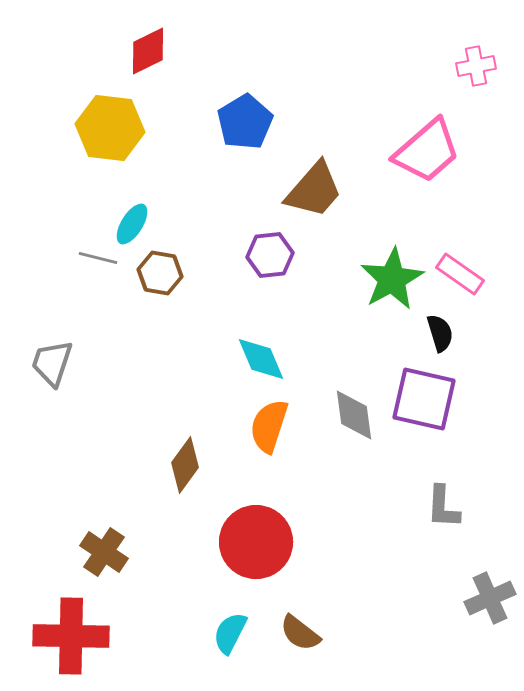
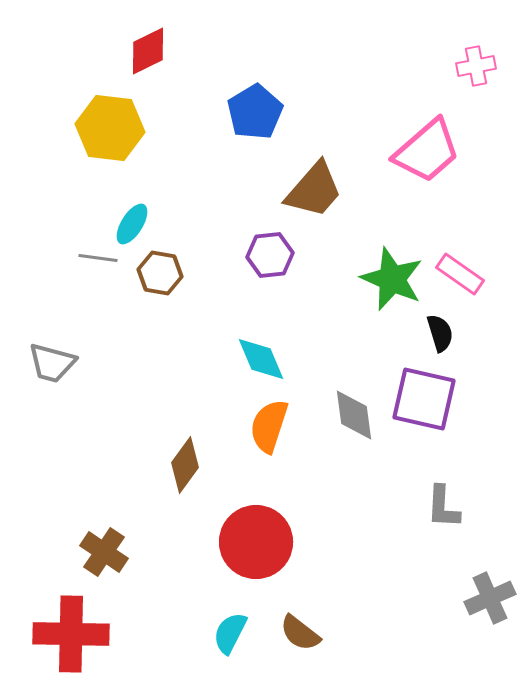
blue pentagon: moved 10 px right, 10 px up
gray line: rotated 6 degrees counterclockwise
green star: rotated 20 degrees counterclockwise
gray trapezoid: rotated 93 degrees counterclockwise
red cross: moved 2 px up
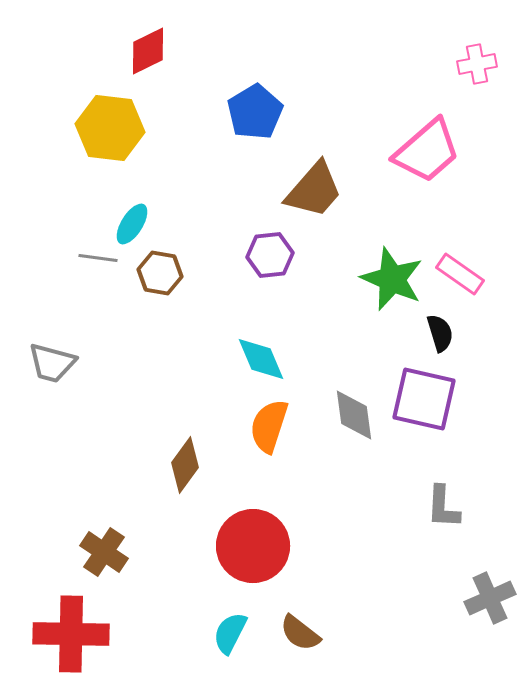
pink cross: moved 1 px right, 2 px up
red circle: moved 3 px left, 4 px down
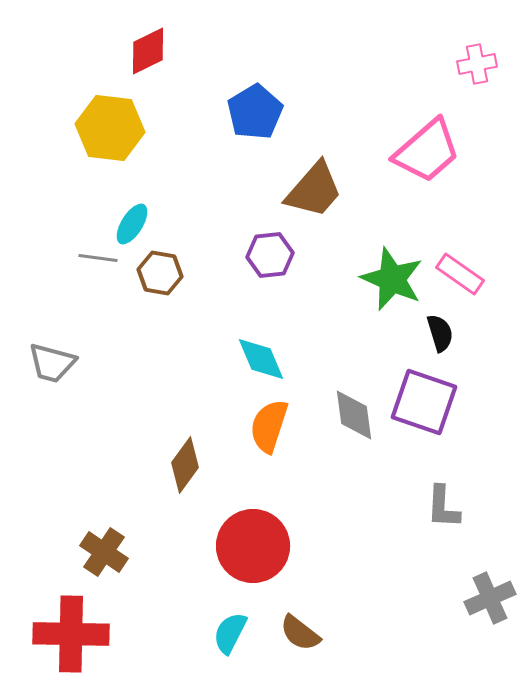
purple square: moved 3 px down; rotated 6 degrees clockwise
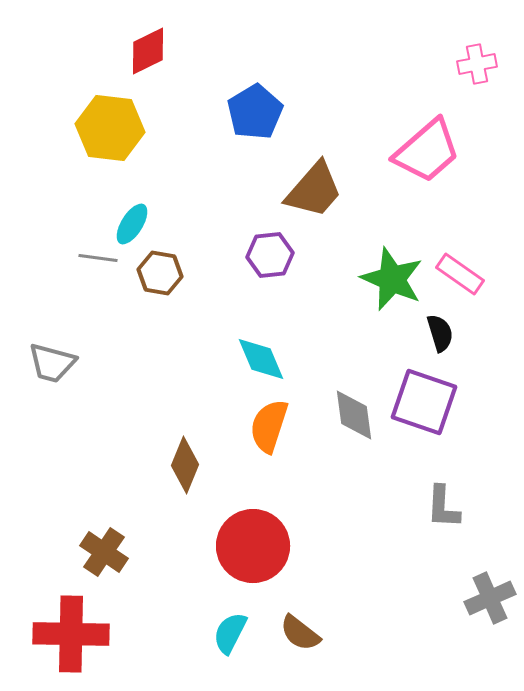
brown diamond: rotated 14 degrees counterclockwise
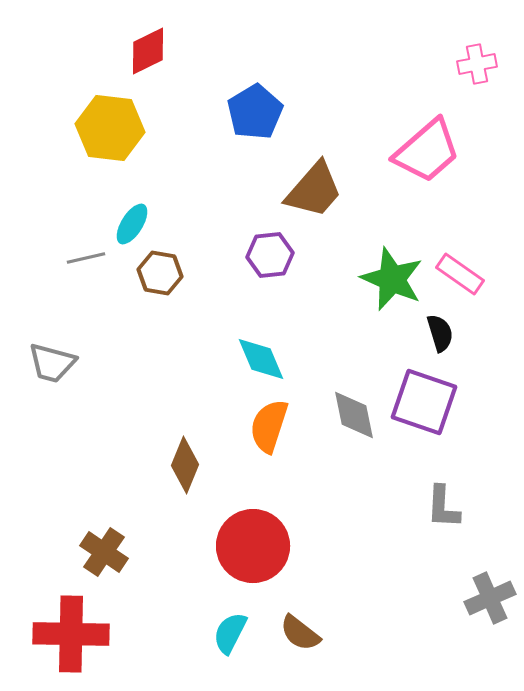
gray line: moved 12 px left; rotated 21 degrees counterclockwise
gray diamond: rotated 4 degrees counterclockwise
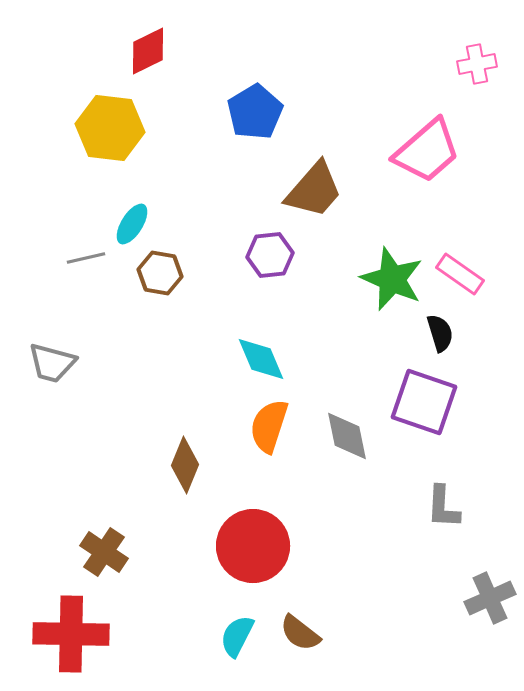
gray diamond: moved 7 px left, 21 px down
cyan semicircle: moved 7 px right, 3 px down
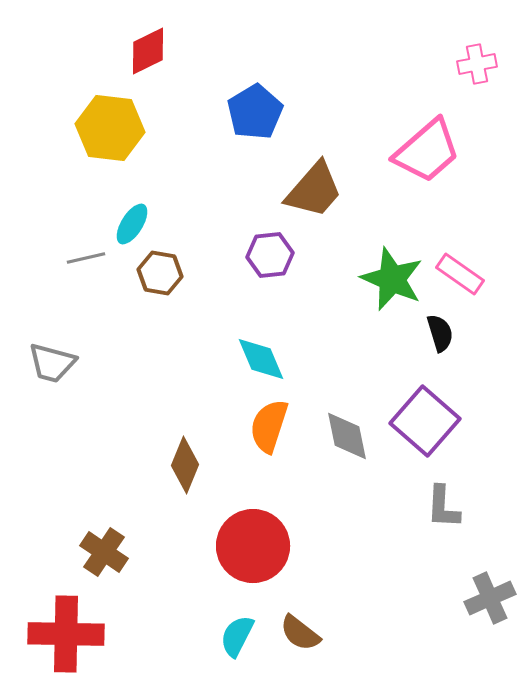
purple square: moved 1 px right, 19 px down; rotated 22 degrees clockwise
red cross: moved 5 px left
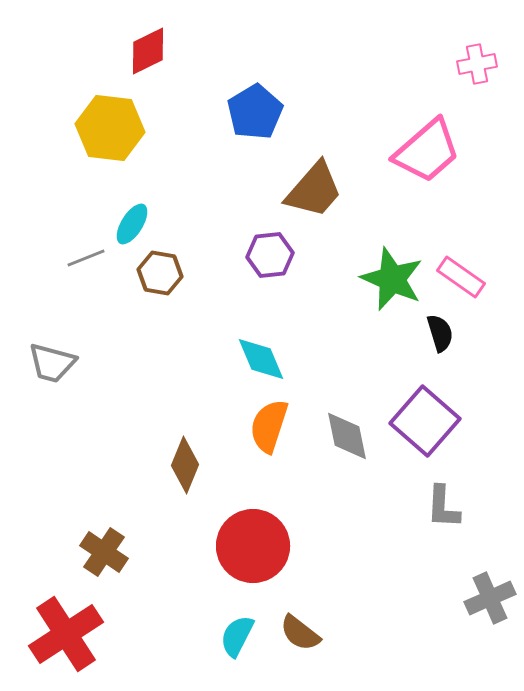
gray line: rotated 9 degrees counterclockwise
pink rectangle: moved 1 px right, 3 px down
red cross: rotated 34 degrees counterclockwise
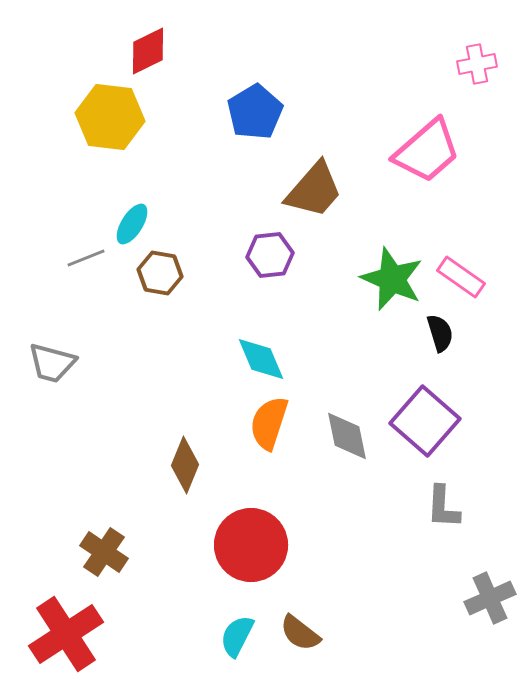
yellow hexagon: moved 11 px up
orange semicircle: moved 3 px up
red circle: moved 2 px left, 1 px up
